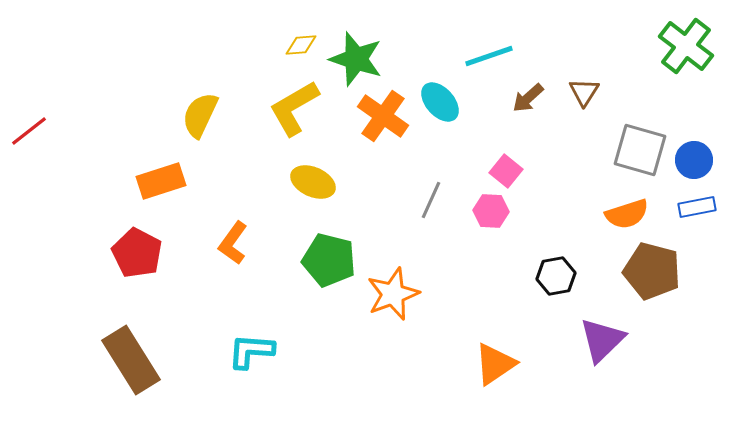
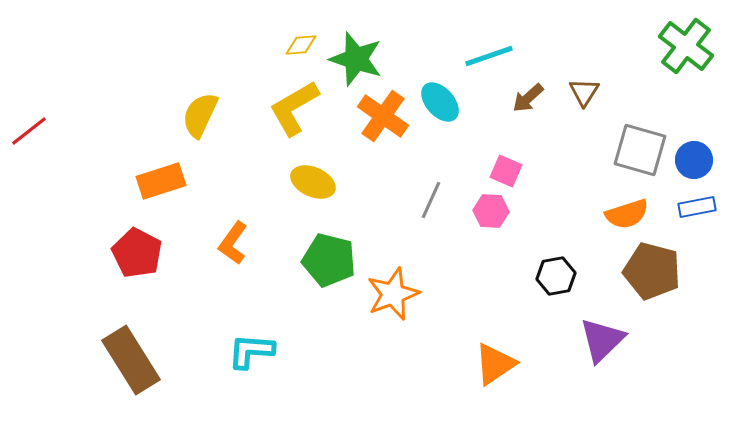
pink square: rotated 16 degrees counterclockwise
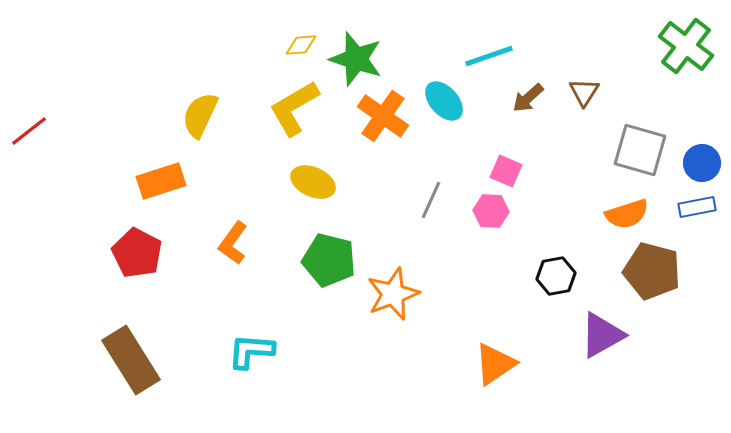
cyan ellipse: moved 4 px right, 1 px up
blue circle: moved 8 px right, 3 px down
purple triangle: moved 5 px up; rotated 15 degrees clockwise
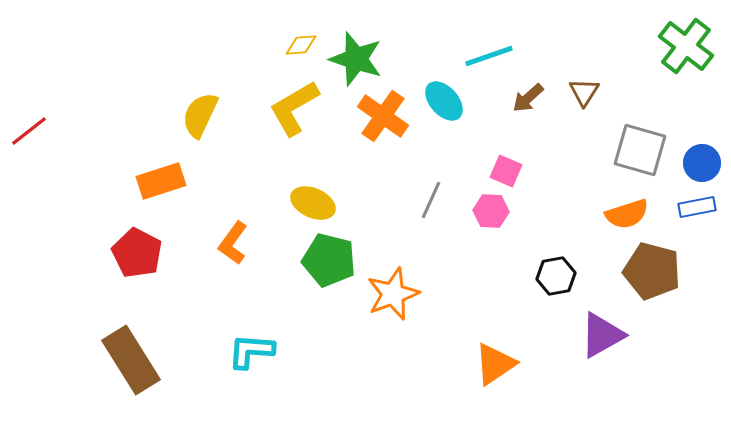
yellow ellipse: moved 21 px down
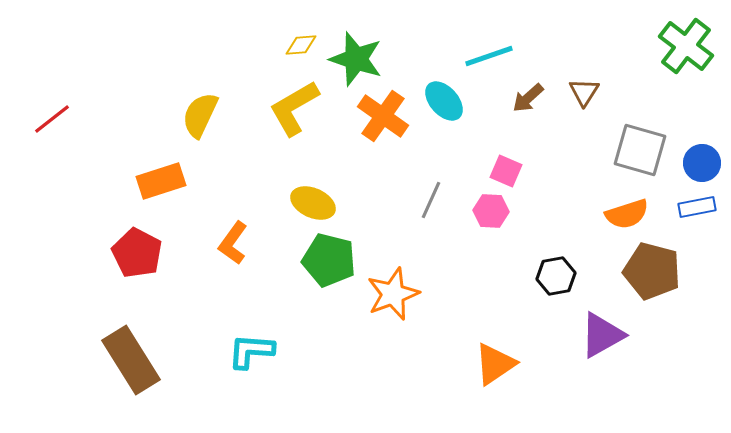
red line: moved 23 px right, 12 px up
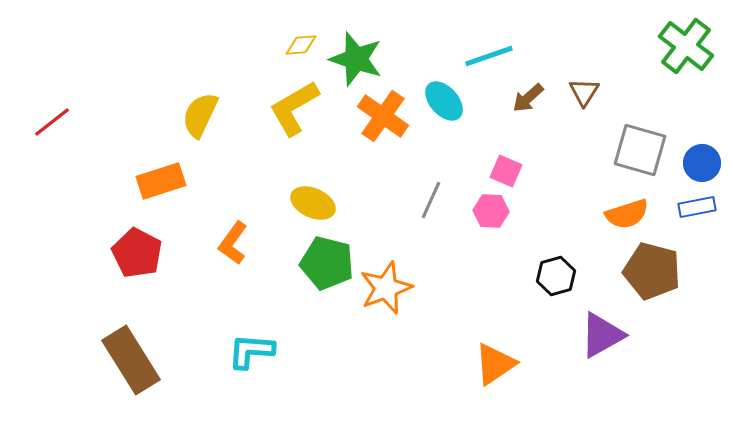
red line: moved 3 px down
green pentagon: moved 2 px left, 3 px down
black hexagon: rotated 6 degrees counterclockwise
orange star: moved 7 px left, 6 px up
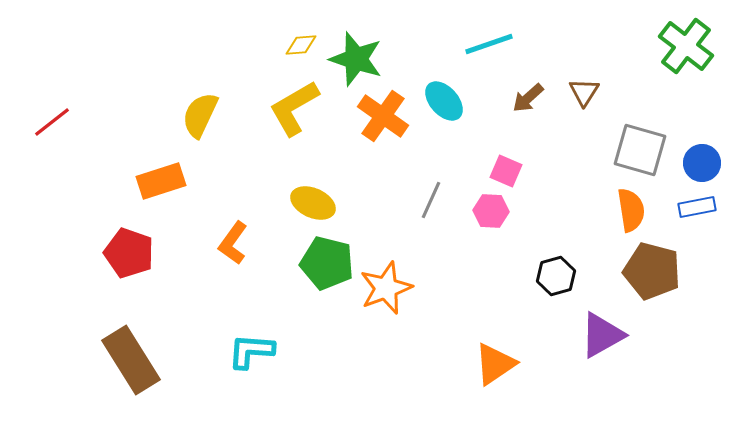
cyan line: moved 12 px up
orange semicircle: moved 4 px right, 4 px up; rotated 81 degrees counterclockwise
red pentagon: moved 8 px left; rotated 9 degrees counterclockwise
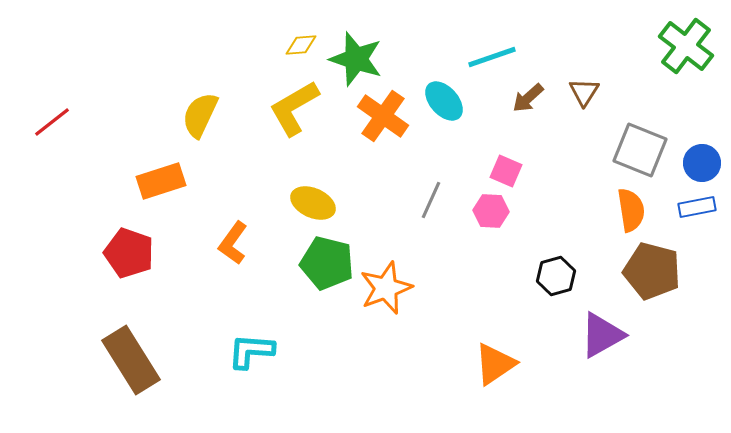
cyan line: moved 3 px right, 13 px down
gray square: rotated 6 degrees clockwise
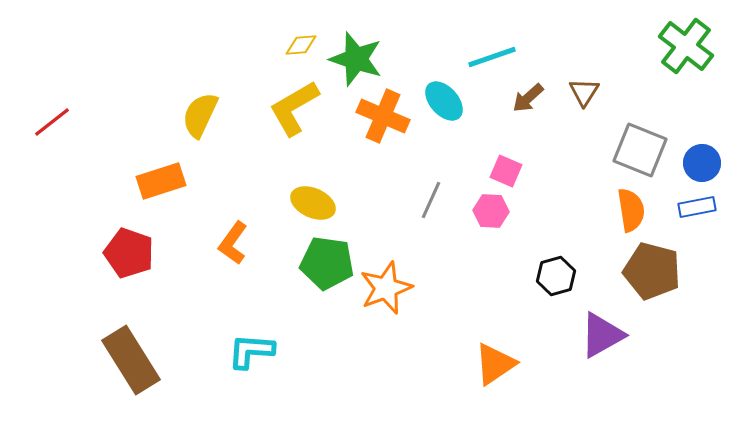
orange cross: rotated 12 degrees counterclockwise
green pentagon: rotated 6 degrees counterclockwise
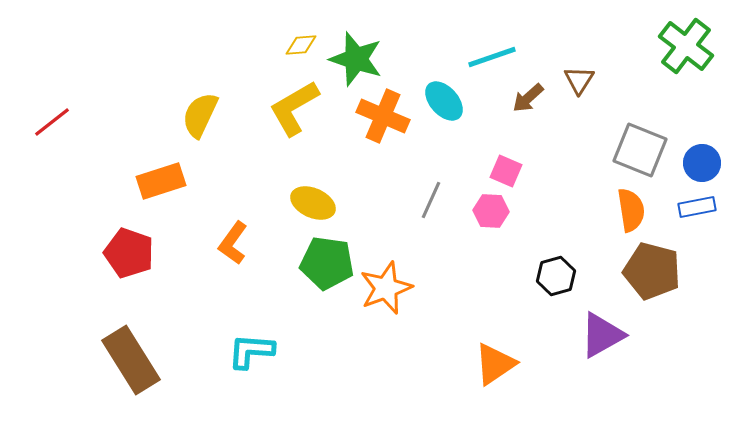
brown triangle: moved 5 px left, 12 px up
